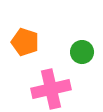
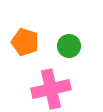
green circle: moved 13 px left, 6 px up
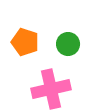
green circle: moved 1 px left, 2 px up
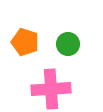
pink cross: rotated 9 degrees clockwise
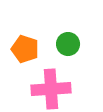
orange pentagon: moved 7 px down
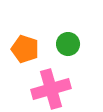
pink cross: rotated 12 degrees counterclockwise
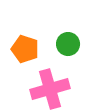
pink cross: moved 1 px left
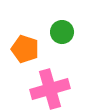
green circle: moved 6 px left, 12 px up
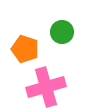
pink cross: moved 4 px left, 2 px up
